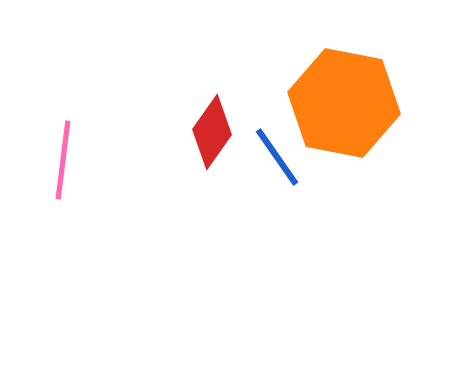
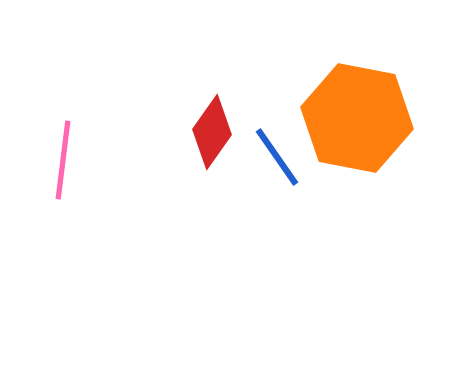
orange hexagon: moved 13 px right, 15 px down
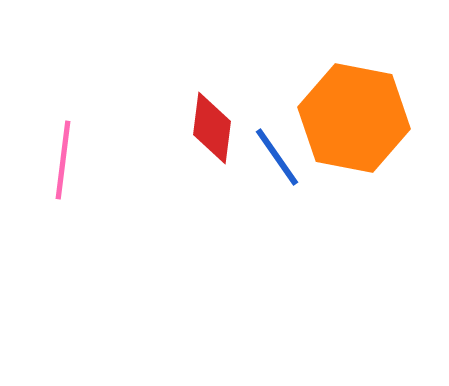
orange hexagon: moved 3 px left
red diamond: moved 4 px up; rotated 28 degrees counterclockwise
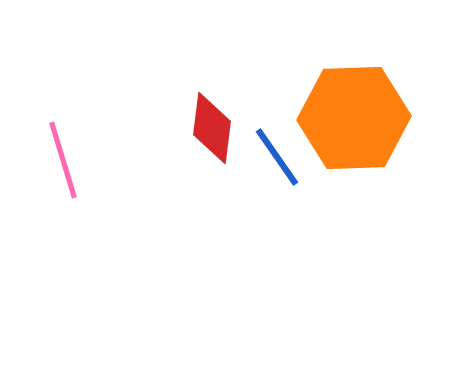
orange hexagon: rotated 13 degrees counterclockwise
pink line: rotated 24 degrees counterclockwise
